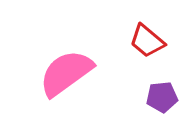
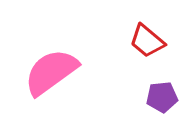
pink semicircle: moved 15 px left, 1 px up
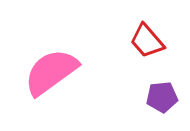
red trapezoid: rotated 9 degrees clockwise
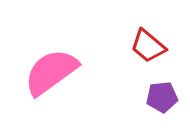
red trapezoid: moved 1 px right, 5 px down; rotated 9 degrees counterclockwise
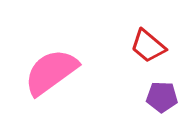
purple pentagon: rotated 8 degrees clockwise
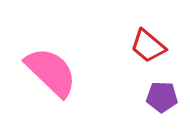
pink semicircle: rotated 80 degrees clockwise
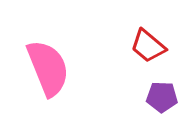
pink semicircle: moved 3 px left, 4 px up; rotated 24 degrees clockwise
